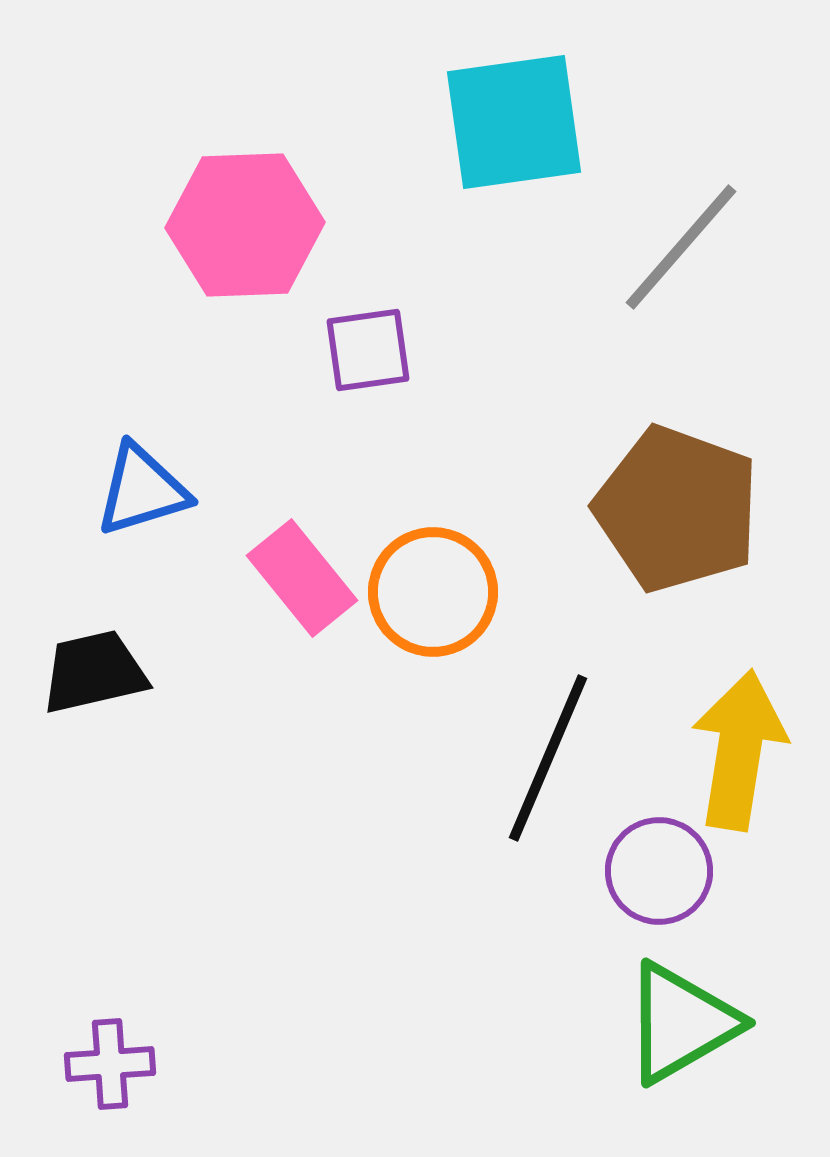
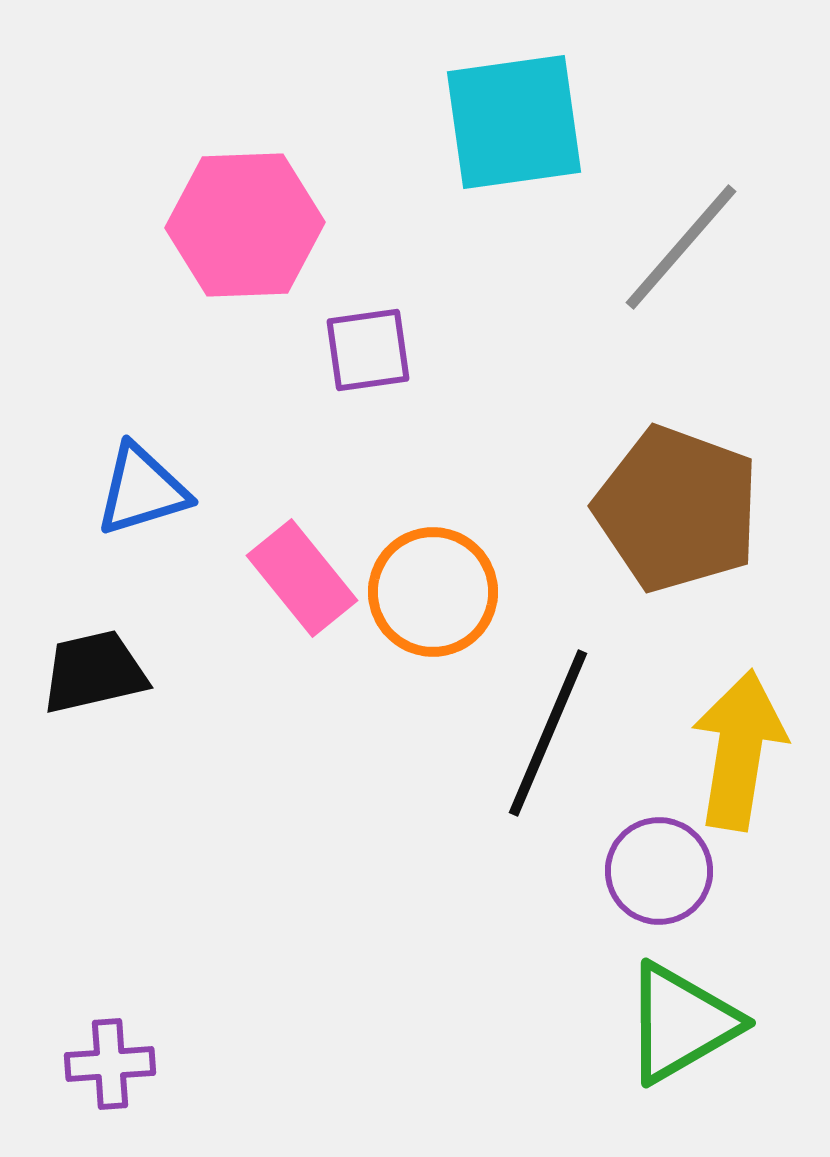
black line: moved 25 px up
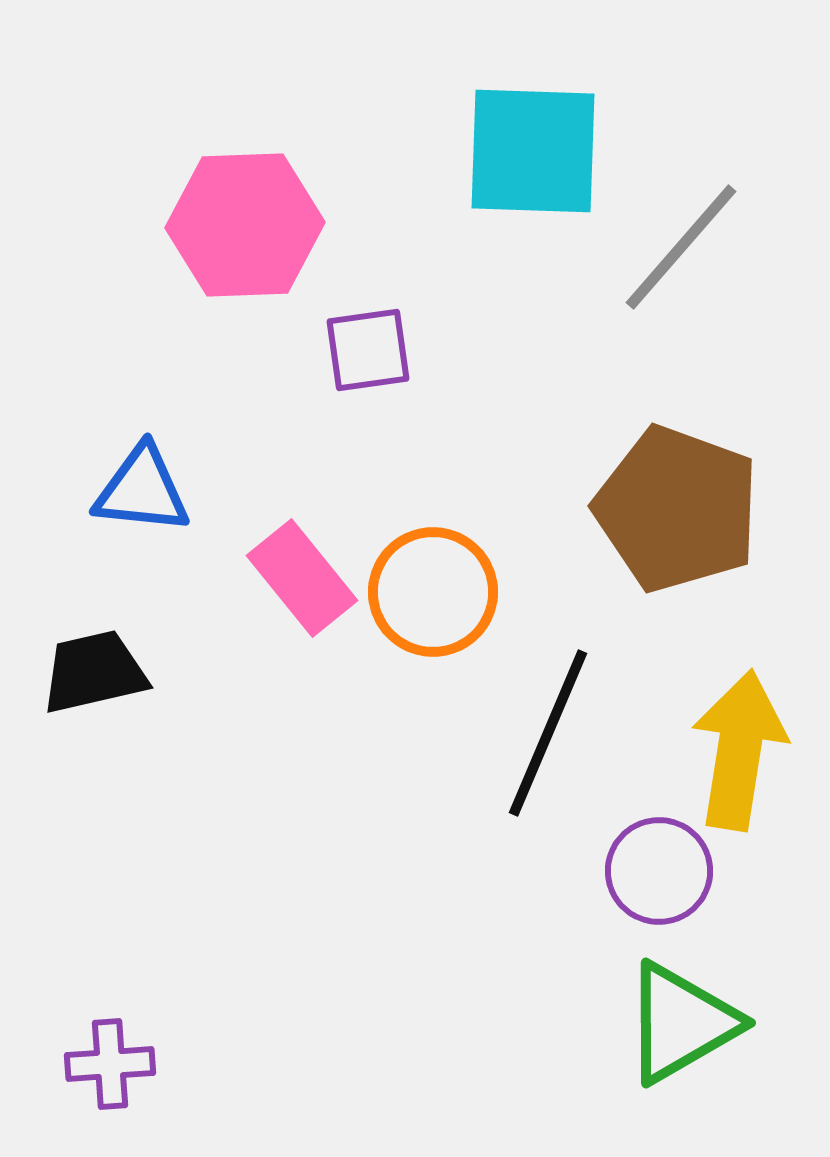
cyan square: moved 19 px right, 29 px down; rotated 10 degrees clockwise
blue triangle: rotated 23 degrees clockwise
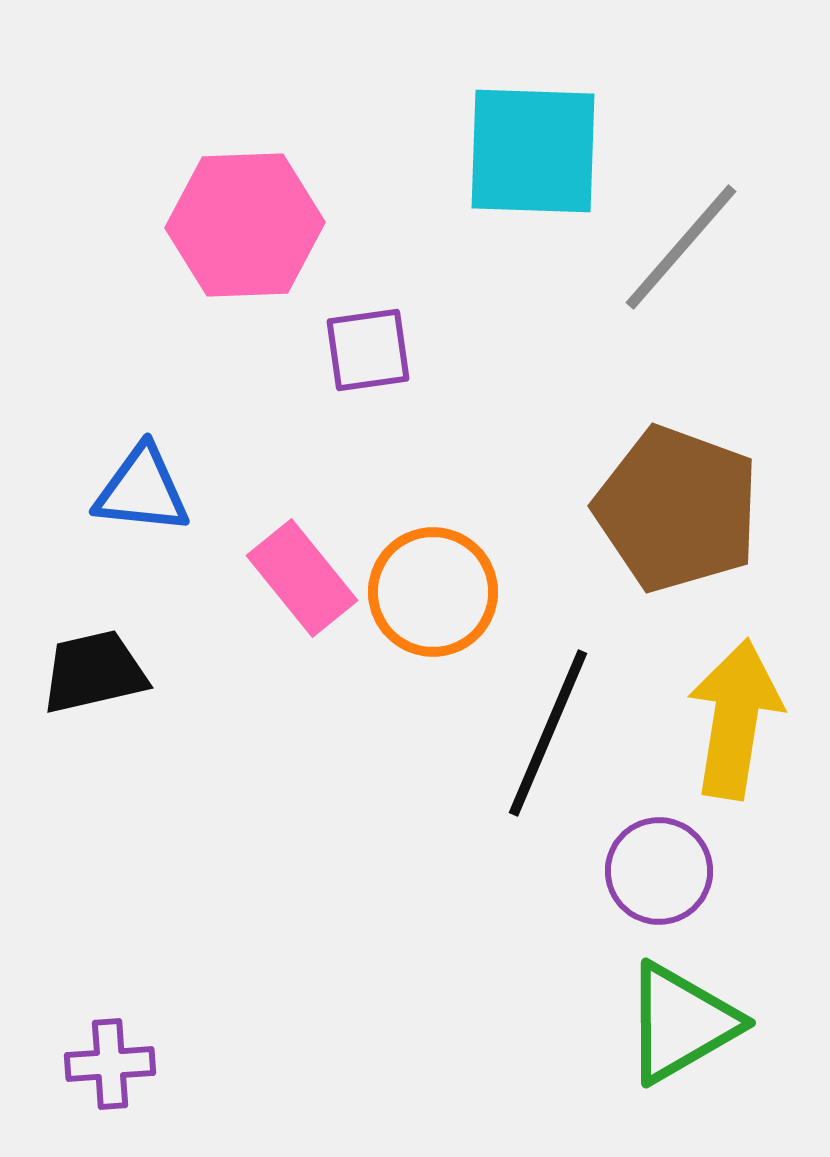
yellow arrow: moved 4 px left, 31 px up
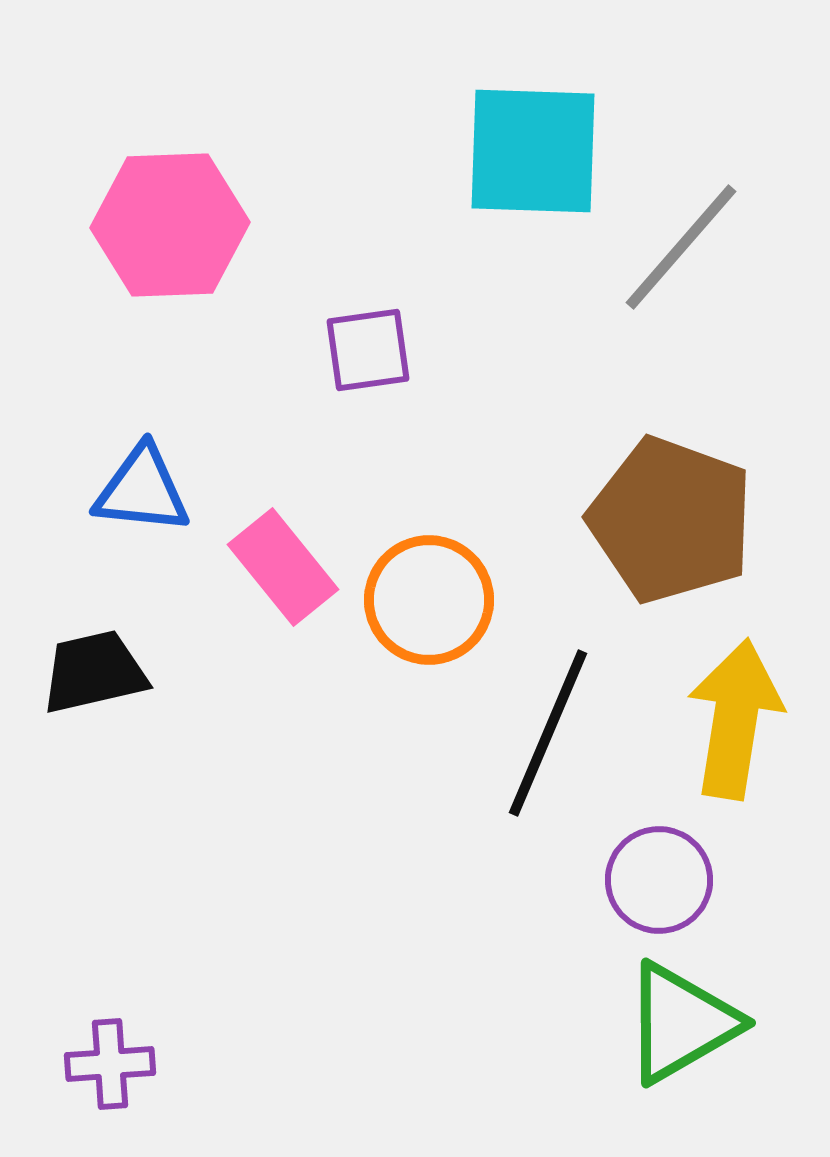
pink hexagon: moved 75 px left
brown pentagon: moved 6 px left, 11 px down
pink rectangle: moved 19 px left, 11 px up
orange circle: moved 4 px left, 8 px down
purple circle: moved 9 px down
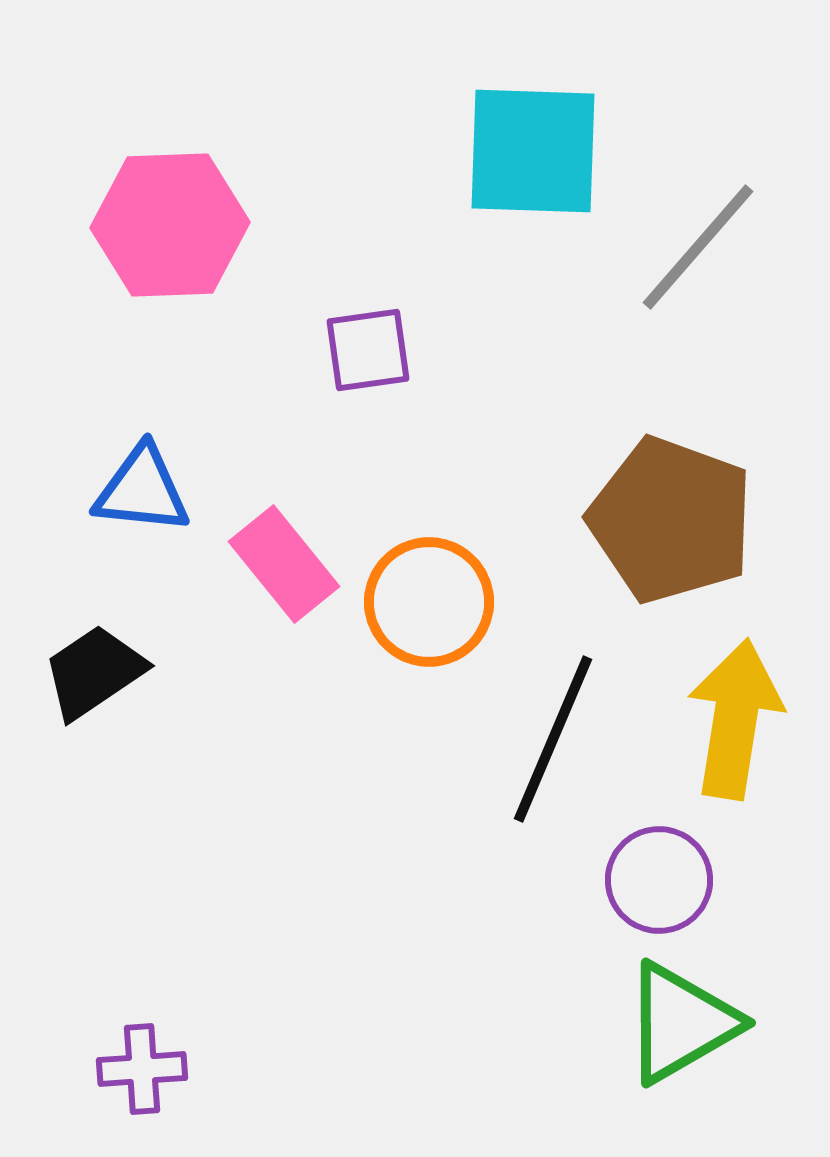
gray line: moved 17 px right
pink rectangle: moved 1 px right, 3 px up
orange circle: moved 2 px down
black trapezoid: rotated 21 degrees counterclockwise
black line: moved 5 px right, 6 px down
purple cross: moved 32 px right, 5 px down
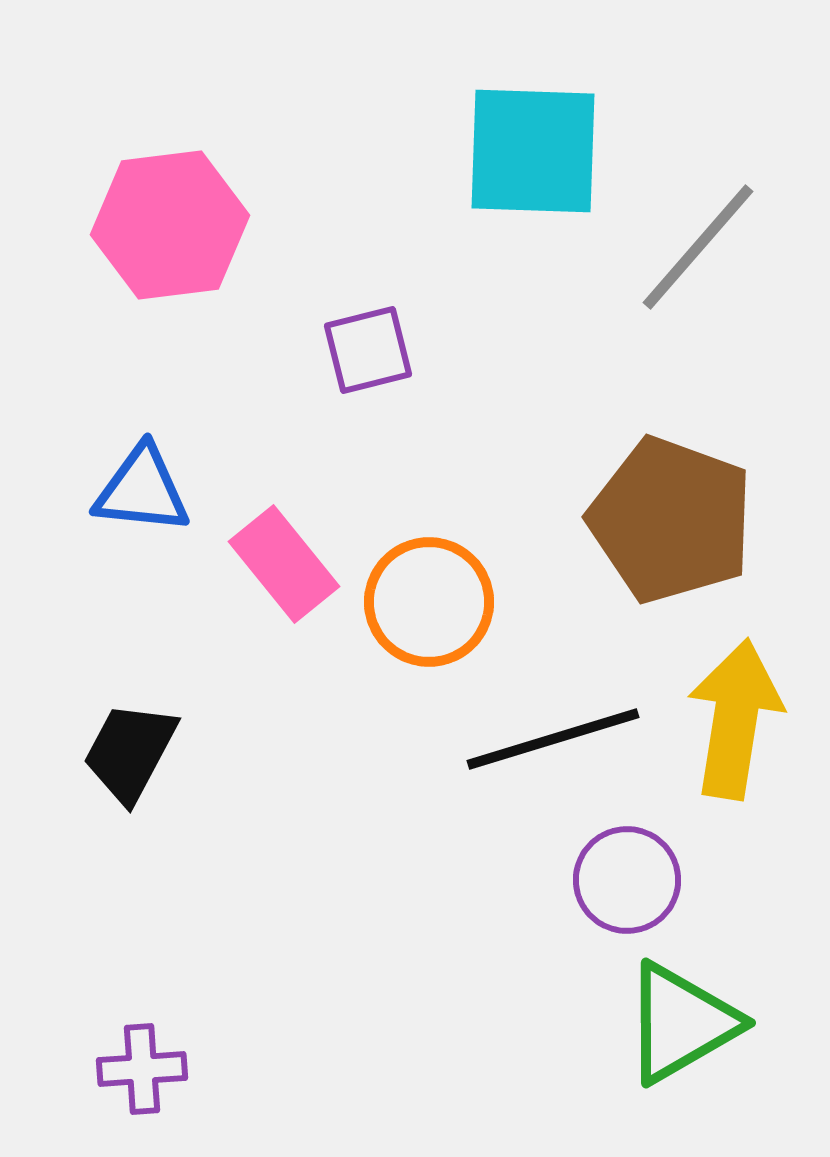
pink hexagon: rotated 5 degrees counterclockwise
purple square: rotated 6 degrees counterclockwise
black trapezoid: moved 36 px right, 80 px down; rotated 28 degrees counterclockwise
black line: rotated 50 degrees clockwise
purple circle: moved 32 px left
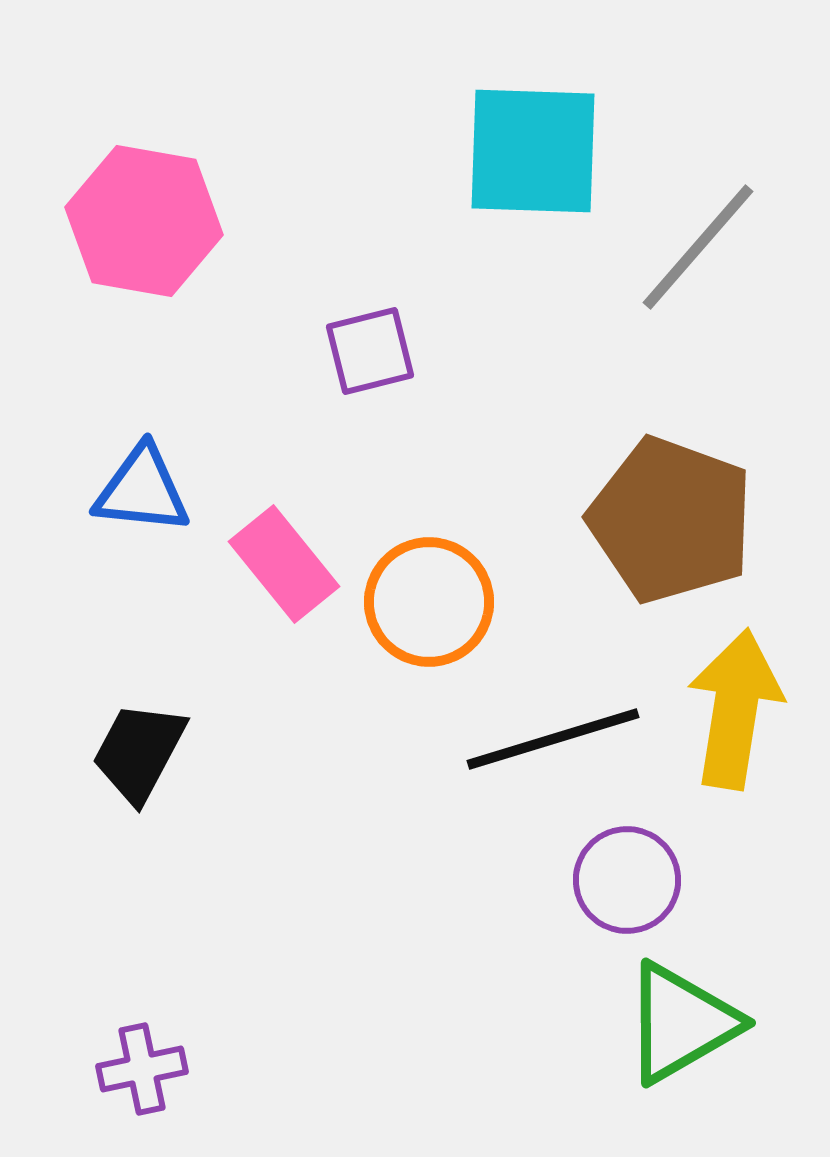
pink hexagon: moved 26 px left, 4 px up; rotated 17 degrees clockwise
purple square: moved 2 px right, 1 px down
yellow arrow: moved 10 px up
black trapezoid: moved 9 px right
purple cross: rotated 8 degrees counterclockwise
